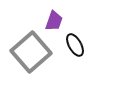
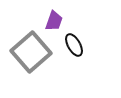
black ellipse: moved 1 px left
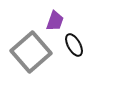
purple trapezoid: moved 1 px right
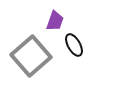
gray square: moved 4 px down
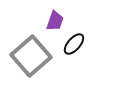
black ellipse: moved 1 px up; rotated 70 degrees clockwise
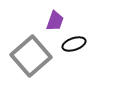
black ellipse: rotated 30 degrees clockwise
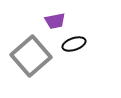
purple trapezoid: rotated 60 degrees clockwise
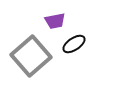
black ellipse: rotated 15 degrees counterclockwise
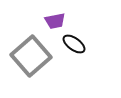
black ellipse: rotated 70 degrees clockwise
